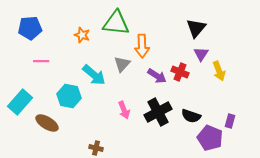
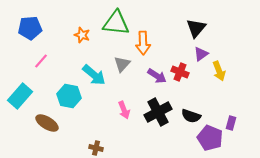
orange arrow: moved 1 px right, 3 px up
purple triangle: rotated 21 degrees clockwise
pink line: rotated 49 degrees counterclockwise
cyan rectangle: moved 6 px up
purple rectangle: moved 1 px right, 2 px down
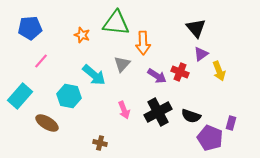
black triangle: rotated 20 degrees counterclockwise
brown cross: moved 4 px right, 5 px up
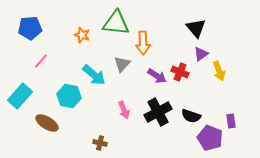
purple rectangle: moved 2 px up; rotated 24 degrees counterclockwise
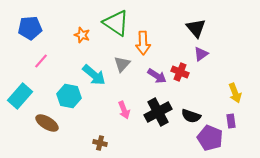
green triangle: rotated 28 degrees clockwise
yellow arrow: moved 16 px right, 22 px down
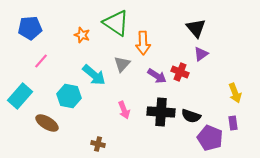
black cross: moved 3 px right; rotated 32 degrees clockwise
purple rectangle: moved 2 px right, 2 px down
brown cross: moved 2 px left, 1 px down
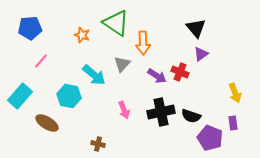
black cross: rotated 16 degrees counterclockwise
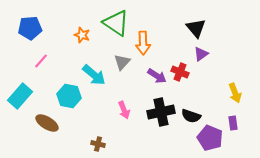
gray triangle: moved 2 px up
